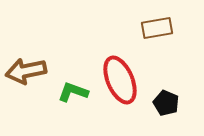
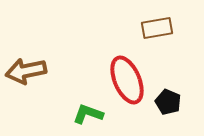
red ellipse: moved 7 px right
green L-shape: moved 15 px right, 22 px down
black pentagon: moved 2 px right, 1 px up
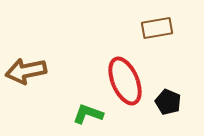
red ellipse: moved 2 px left, 1 px down
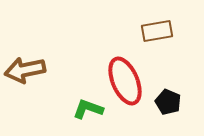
brown rectangle: moved 3 px down
brown arrow: moved 1 px left, 1 px up
green L-shape: moved 5 px up
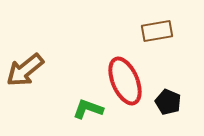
brown arrow: rotated 27 degrees counterclockwise
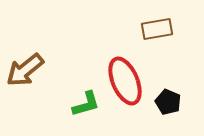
brown rectangle: moved 2 px up
green L-shape: moved 2 px left, 5 px up; rotated 144 degrees clockwise
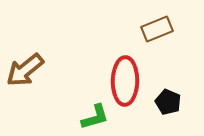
brown rectangle: rotated 12 degrees counterclockwise
red ellipse: rotated 24 degrees clockwise
green L-shape: moved 9 px right, 13 px down
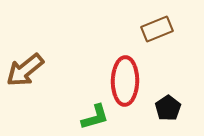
black pentagon: moved 6 px down; rotated 15 degrees clockwise
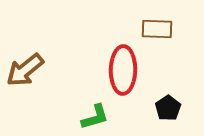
brown rectangle: rotated 24 degrees clockwise
red ellipse: moved 2 px left, 11 px up
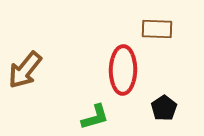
brown arrow: rotated 12 degrees counterclockwise
black pentagon: moved 4 px left
